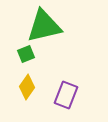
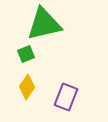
green triangle: moved 2 px up
purple rectangle: moved 2 px down
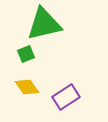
yellow diamond: rotated 70 degrees counterclockwise
purple rectangle: rotated 36 degrees clockwise
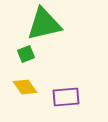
yellow diamond: moved 2 px left
purple rectangle: rotated 28 degrees clockwise
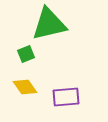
green triangle: moved 5 px right
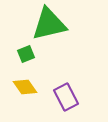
purple rectangle: rotated 68 degrees clockwise
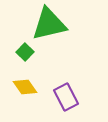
green square: moved 1 px left, 2 px up; rotated 24 degrees counterclockwise
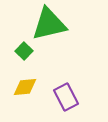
green square: moved 1 px left, 1 px up
yellow diamond: rotated 60 degrees counterclockwise
